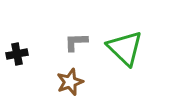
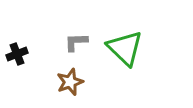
black cross: rotated 10 degrees counterclockwise
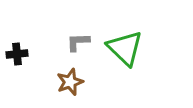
gray L-shape: moved 2 px right
black cross: rotated 15 degrees clockwise
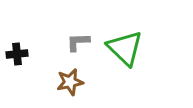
brown star: rotated 8 degrees clockwise
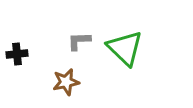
gray L-shape: moved 1 px right, 1 px up
brown star: moved 4 px left
